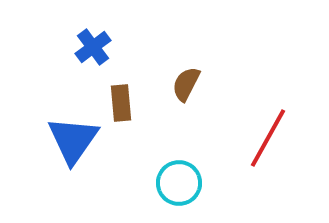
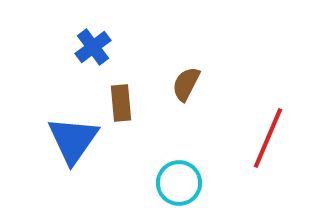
red line: rotated 6 degrees counterclockwise
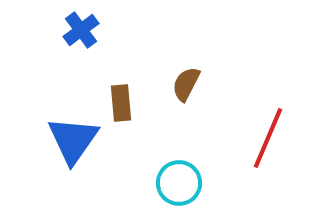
blue cross: moved 12 px left, 17 px up
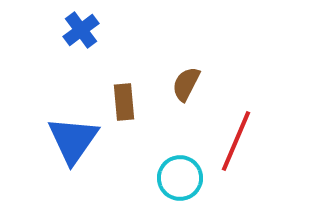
brown rectangle: moved 3 px right, 1 px up
red line: moved 32 px left, 3 px down
cyan circle: moved 1 px right, 5 px up
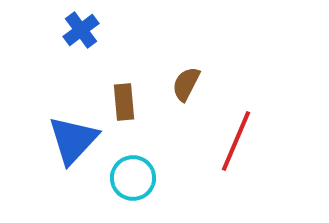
blue triangle: rotated 8 degrees clockwise
cyan circle: moved 47 px left
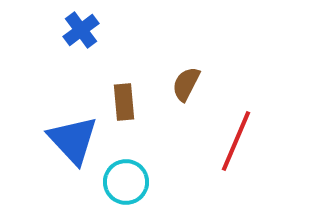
blue triangle: rotated 26 degrees counterclockwise
cyan circle: moved 7 px left, 4 px down
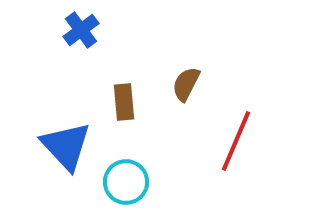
blue triangle: moved 7 px left, 6 px down
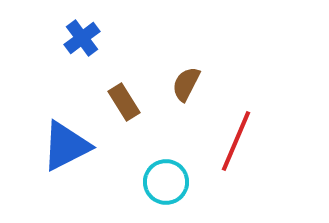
blue cross: moved 1 px right, 8 px down
brown rectangle: rotated 27 degrees counterclockwise
blue triangle: rotated 46 degrees clockwise
cyan circle: moved 40 px right
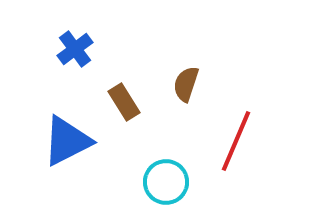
blue cross: moved 7 px left, 11 px down
brown semicircle: rotated 9 degrees counterclockwise
blue triangle: moved 1 px right, 5 px up
